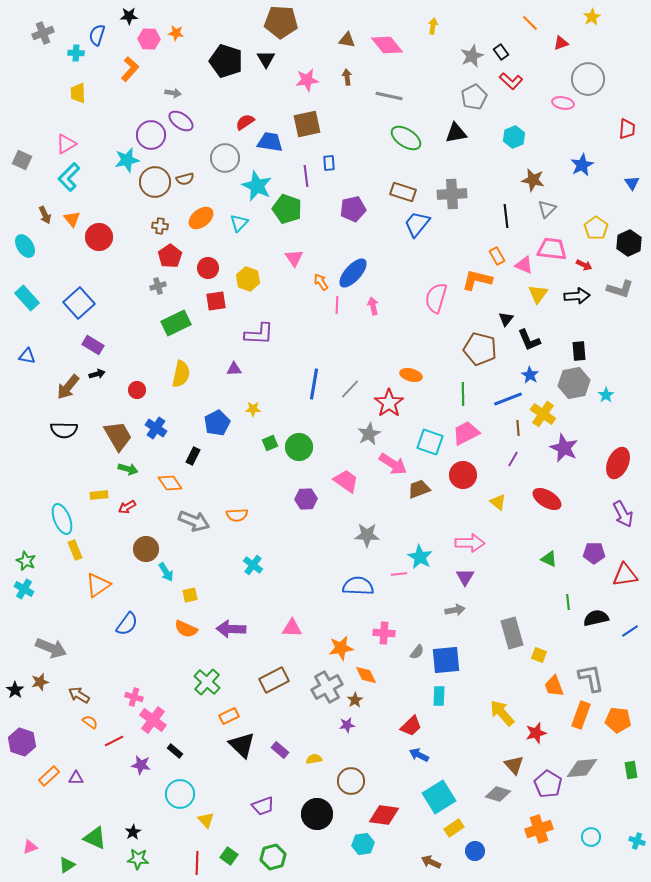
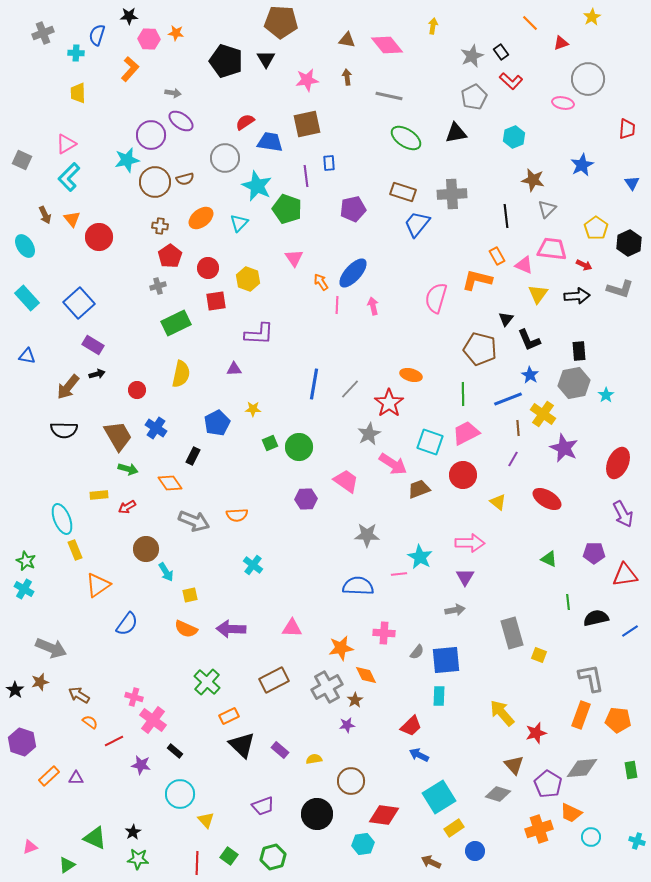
orange trapezoid at (554, 686): moved 17 px right, 127 px down; rotated 45 degrees counterclockwise
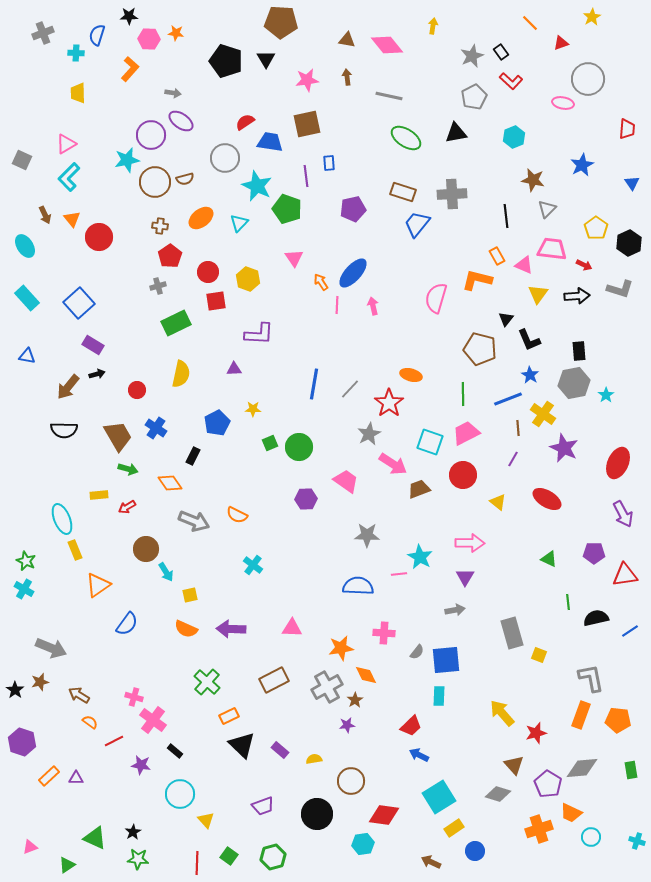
red circle at (208, 268): moved 4 px down
orange semicircle at (237, 515): rotated 30 degrees clockwise
